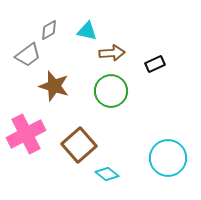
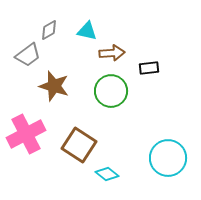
black rectangle: moved 6 px left, 4 px down; rotated 18 degrees clockwise
brown square: rotated 16 degrees counterclockwise
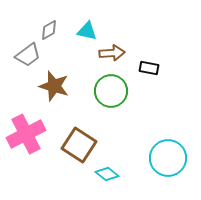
black rectangle: rotated 18 degrees clockwise
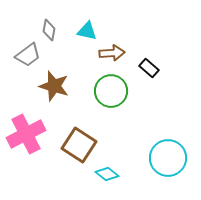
gray diamond: rotated 50 degrees counterclockwise
black rectangle: rotated 30 degrees clockwise
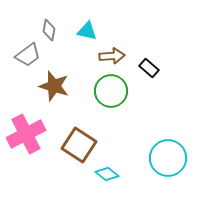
brown arrow: moved 3 px down
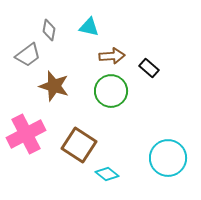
cyan triangle: moved 2 px right, 4 px up
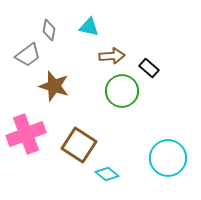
green circle: moved 11 px right
pink cross: rotated 6 degrees clockwise
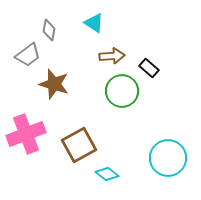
cyan triangle: moved 5 px right, 4 px up; rotated 20 degrees clockwise
brown star: moved 2 px up
brown square: rotated 28 degrees clockwise
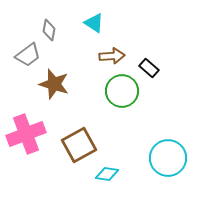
cyan diamond: rotated 30 degrees counterclockwise
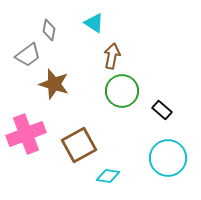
brown arrow: rotated 75 degrees counterclockwise
black rectangle: moved 13 px right, 42 px down
cyan diamond: moved 1 px right, 2 px down
